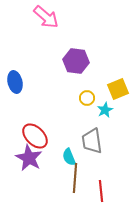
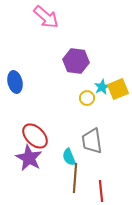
cyan star: moved 3 px left, 23 px up
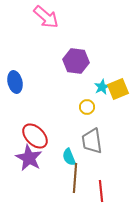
yellow circle: moved 9 px down
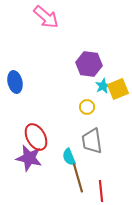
purple hexagon: moved 13 px right, 3 px down
cyan star: moved 1 px right, 1 px up
red ellipse: moved 1 px right, 1 px down; rotated 16 degrees clockwise
purple star: rotated 16 degrees counterclockwise
brown line: moved 3 px right; rotated 20 degrees counterclockwise
